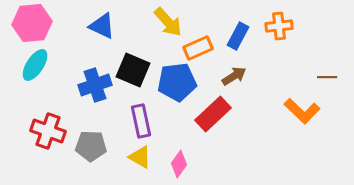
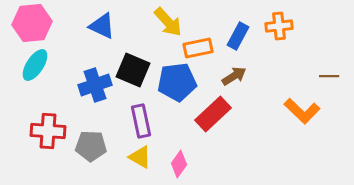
orange rectangle: rotated 12 degrees clockwise
brown line: moved 2 px right, 1 px up
red cross: rotated 16 degrees counterclockwise
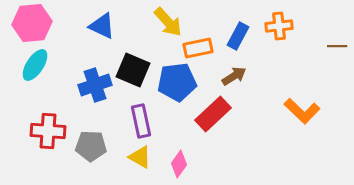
brown line: moved 8 px right, 30 px up
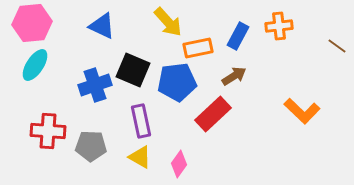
brown line: rotated 36 degrees clockwise
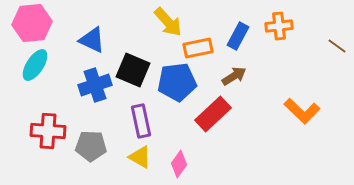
blue triangle: moved 10 px left, 14 px down
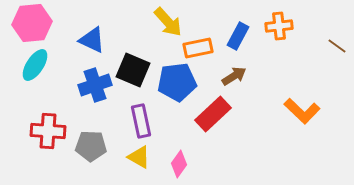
yellow triangle: moved 1 px left
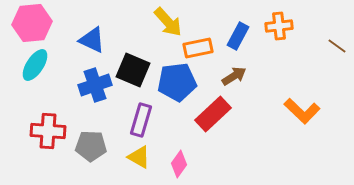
purple rectangle: moved 1 px up; rotated 28 degrees clockwise
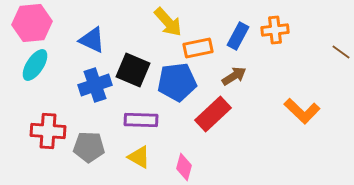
orange cross: moved 4 px left, 4 px down
brown line: moved 4 px right, 6 px down
purple rectangle: rotated 76 degrees clockwise
gray pentagon: moved 2 px left, 1 px down
pink diamond: moved 5 px right, 3 px down; rotated 20 degrees counterclockwise
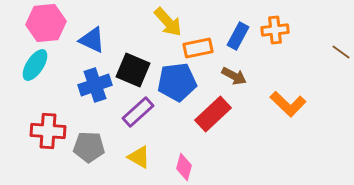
pink hexagon: moved 14 px right
brown arrow: rotated 60 degrees clockwise
orange L-shape: moved 14 px left, 7 px up
purple rectangle: moved 3 px left, 8 px up; rotated 44 degrees counterclockwise
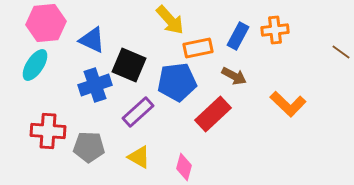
yellow arrow: moved 2 px right, 2 px up
black square: moved 4 px left, 5 px up
